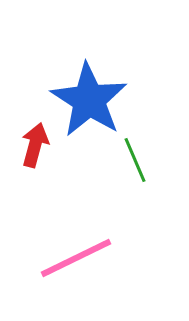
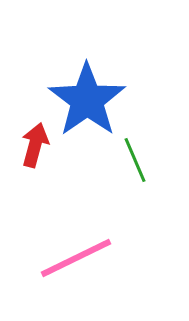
blue star: moved 2 px left; rotated 4 degrees clockwise
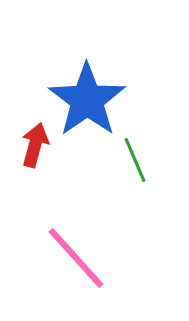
pink line: rotated 74 degrees clockwise
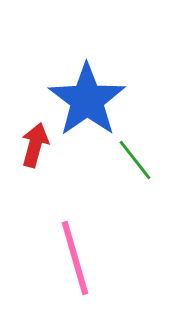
green line: rotated 15 degrees counterclockwise
pink line: moved 1 px left; rotated 26 degrees clockwise
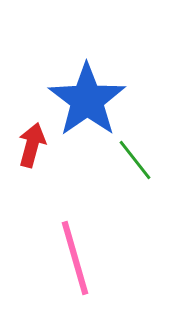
red arrow: moved 3 px left
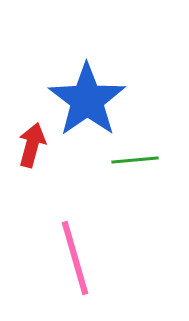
green line: rotated 57 degrees counterclockwise
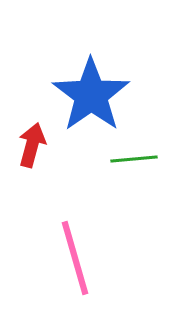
blue star: moved 4 px right, 5 px up
green line: moved 1 px left, 1 px up
